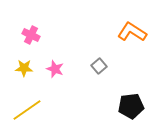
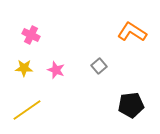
pink star: moved 1 px right, 1 px down
black pentagon: moved 1 px up
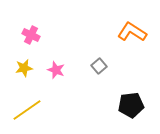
yellow star: rotated 12 degrees counterclockwise
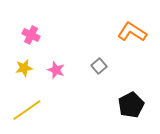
black pentagon: rotated 20 degrees counterclockwise
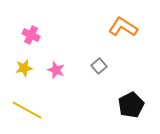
orange L-shape: moved 9 px left, 5 px up
yellow line: rotated 64 degrees clockwise
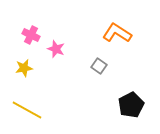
orange L-shape: moved 6 px left, 6 px down
gray square: rotated 14 degrees counterclockwise
pink star: moved 21 px up
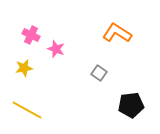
gray square: moved 7 px down
black pentagon: rotated 20 degrees clockwise
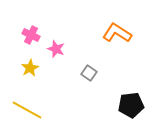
yellow star: moved 6 px right; rotated 18 degrees counterclockwise
gray square: moved 10 px left
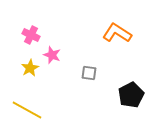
pink star: moved 4 px left, 6 px down
gray square: rotated 28 degrees counterclockwise
black pentagon: moved 10 px up; rotated 20 degrees counterclockwise
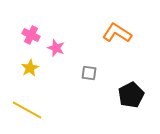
pink star: moved 4 px right, 7 px up
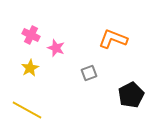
orange L-shape: moved 4 px left, 6 px down; rotated 12 degrees counterclockwise
gray square: rotated 28 degrees counterclockwise
